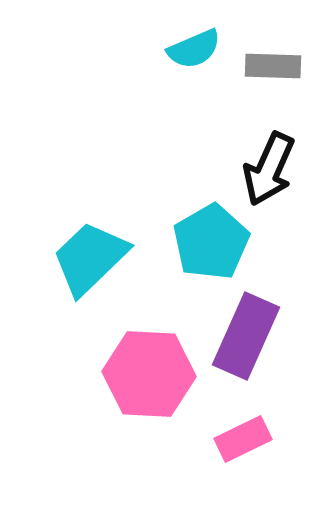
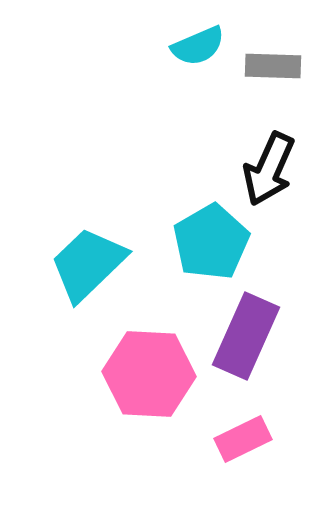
cyan semicircle: moved 4 px right, 3 px up
cyan trapezoid: moved 2 px left, 6 px down
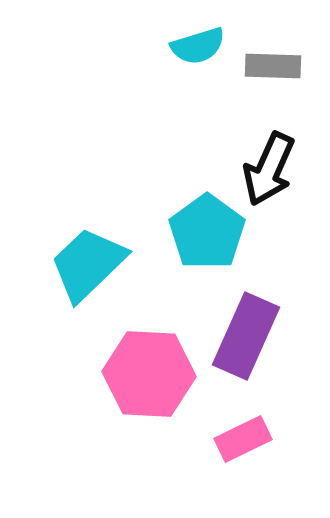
cyan semicircle: rotated 6 degrees clockwise
cyan pentagon: moved 4 px left, 10 px up; rotated 6 degrees counterclockwise
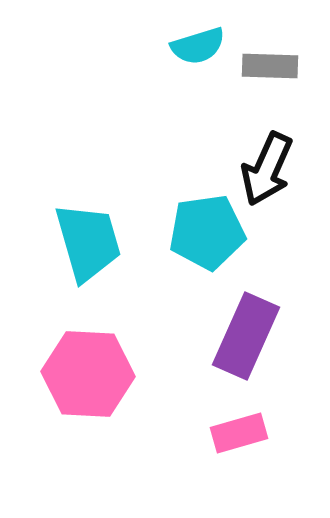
gray rectangle: moved 3 px left
black arrow: moved 2 px left
cyan pentagon: rotated 28 degrees clockwise
cyan trapezoid: moved 22 px up; rotated 118 degrees clockwise
pink hexagon: moved 61 px left
pink rectangle: moved 4 px left, 6 px up; rotated 10 degrees clockwise
